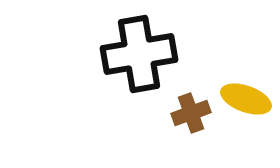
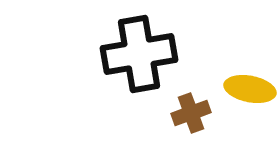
yellow ellipse: moved 4 px right, 10 px up; rotated 9 degrees counterclockwise
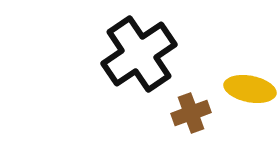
black cross: rotated 24 degrees counterclockwise
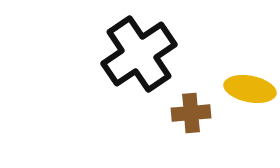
brown cross: rotated 15 degrees clockwise
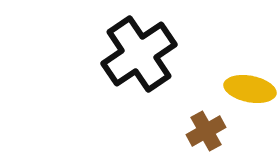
brown cross: moved 15 px right, 18 px down; rotated 24 degrees counterclockwise
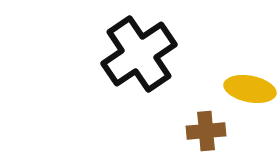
brown cross: rotated 24 degrees clockwise
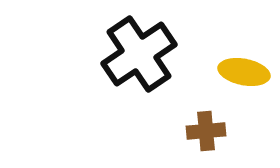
yellow ellipse: moved 6 px left, 17 px up
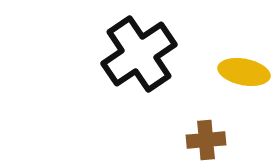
brown cross: moved 9 px down
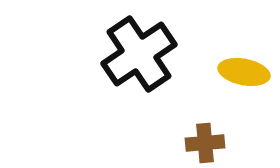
brown cross: moved 1 px left, 3 px down
